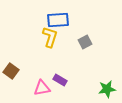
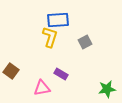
purple rectangle: moved 1 px right, 6 px up
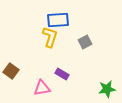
purple rectangle: moved 1 px right
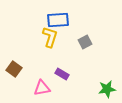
brown square: moved 3 px right, 2 px up
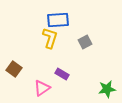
yellow L-shape: moved 1 px down
pink triangle: rotated 24 degrees counterclockwise
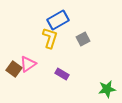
blue rectangle: rotated 25 degrees counterclockwise
gray square: moved 2 px left, 3 px up
pink triangle: moved 14 px left, 24 px up
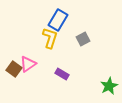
blue rectangle: rotated 30 degrees counterclockwise
green star: moved 2 px right, 3 px up; rotated 18 degrees counterclockwise
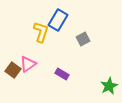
yellow L-shape: moved 9 px left, 6 px up
brown square: moved 1 px left, 1 px down
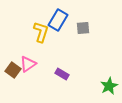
gray square: moved 11 px up; rotated 24 degrees clockwise
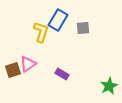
brown square: rotated 35 degrees clockwise
